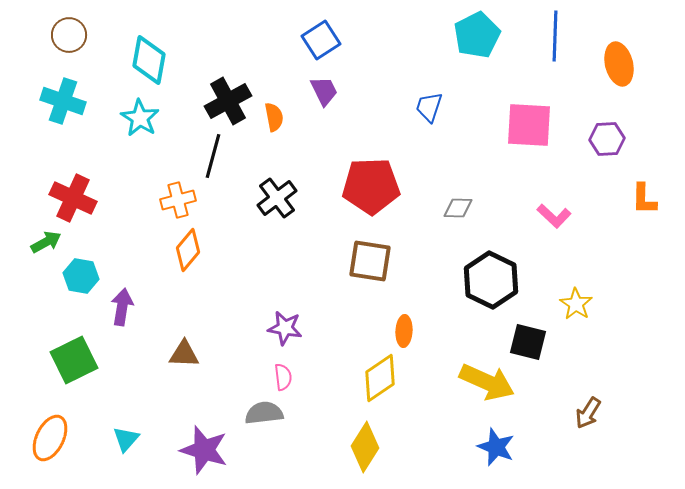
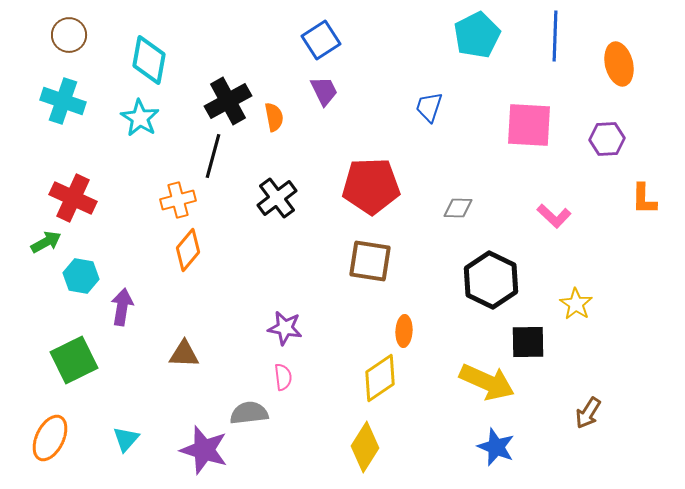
black square at (528, 342): rotated 15 degrees counterclockwise
gray semicircle at (264, 413): moved 15 px left
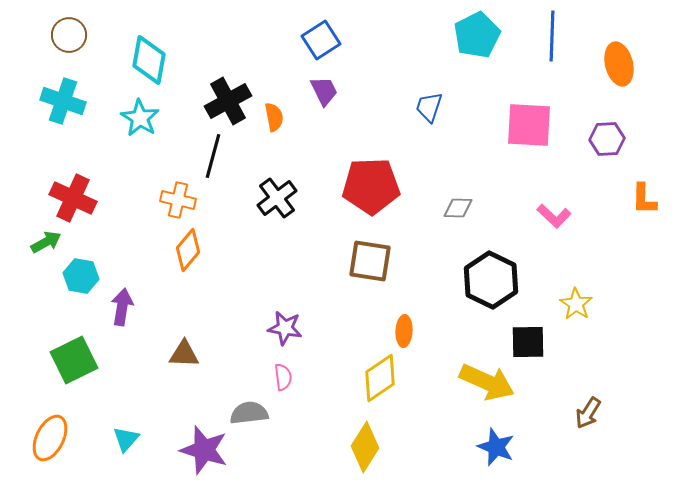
blue line at (555, 36): moved 3 px left
orange cross at (178, 200): rotated 28 degrees clockwise
